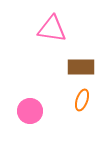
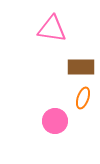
orange ellipse: moved 1 px right, 2 px up
pink circle: moved 25 px right, 10 px down
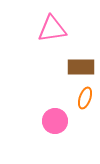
pink triangle: rotated 16 degrees counterclockwise
orange ellipse: moved 2 px right
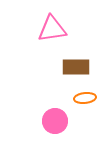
brown rectangle: moved 5 px left
orange ellipse: rotated 65 degrees clockwise
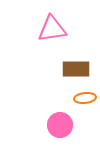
brown rectangle: moved 2 px down
pink circle: moved 5 px right, 4 px down
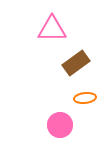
pink triangle: rotated 8 degrees clockwise
brown rectangle: moved 6 px up; rotated 36 degrees counterclockwise
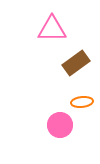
orange ellipse: moved 3 px left, 4 px down
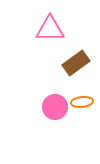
pink triangle: moved 2 px left
pink circle: moved 5 px left, 18 px up
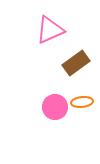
pink triangle: moved 1 px down; rotated 24 degrees counterclockwise
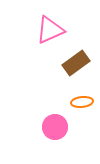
pink circle: moved 20 px down
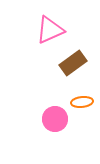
brown rectangle: moved 3 px left
pink circle: moved 8 px up
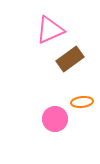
brown rectangle: moved 3 px left, 4 px up
